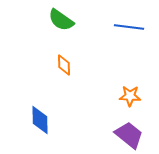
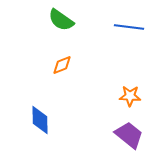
orange diamond: moved 2 px left; rotated 70 degrees clockwise
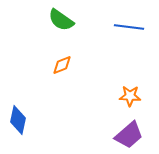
blue diamond: moved 22 px left; rotated 12 degrees clockwise
purple trapezoid: rotated 100 degrees clockwise
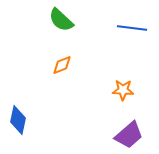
green semicircle: rotated 8 degrees clockwise
blue line: moved 3 px right, 1 px down
orange star: moved 7 px left, 6 px up
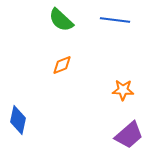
blue line: moved 17 px left, 8 px up
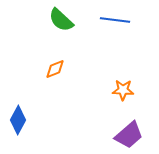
orange diamond: moved 7 px left, 4 px down
blue diamond: rotated 16 degrees clockwise
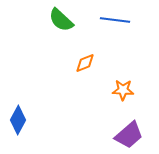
orange diamond: moved 30 px right, 6 px up
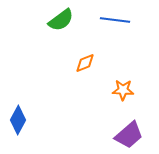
green semicircle: rotated 80 degrees counterclockwise
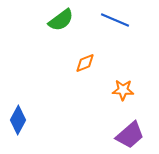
blue line: rotated 16 degrees clockwise
purple trapezoid: moved 1 px right
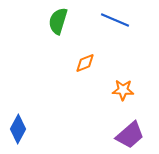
green semicircle: moved 3 px left, 1 px down; rotated 144 degrees clockwise
blue diamond: moved 9 px down
